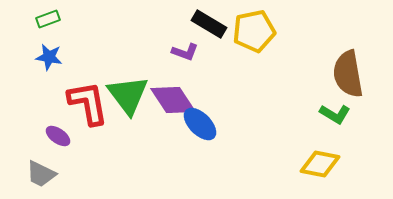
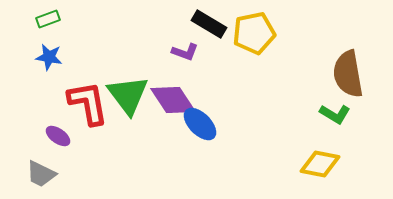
yellow pentagon: moved 2 px down
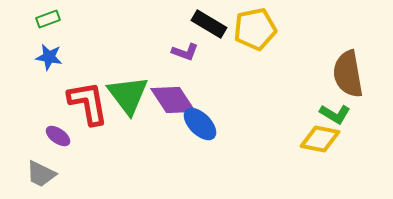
yellow pentagon: moved 1 px right, 4 px up
yellow diamond: moved 25 px up
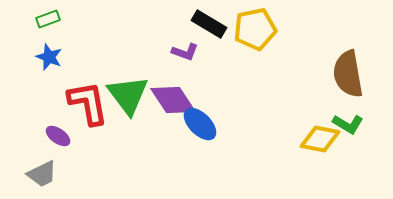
blue star: rotated 12 degrees clockwise
green L-shape: moved 13 px right, 10 px down
gray trapezoid: moved 1 px right; rotated 52 degrees counterclockwise
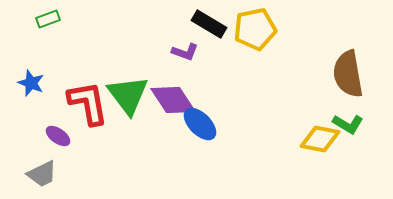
blue star: moved 18 px left, 26 px down
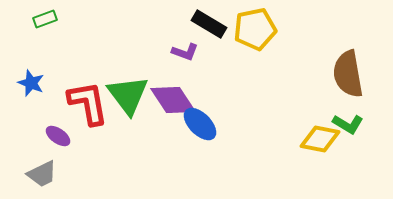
green rectangle: moved 3 px left
